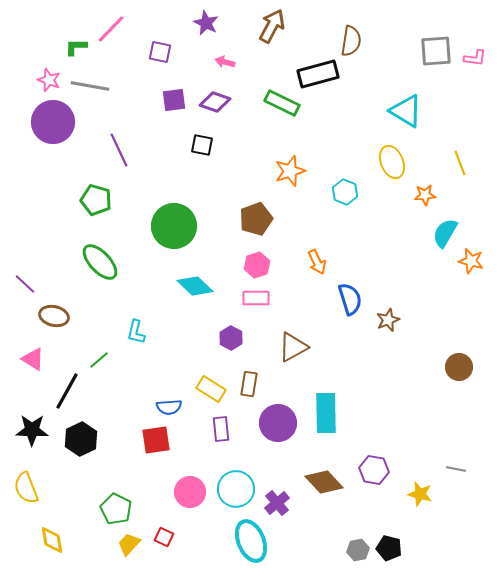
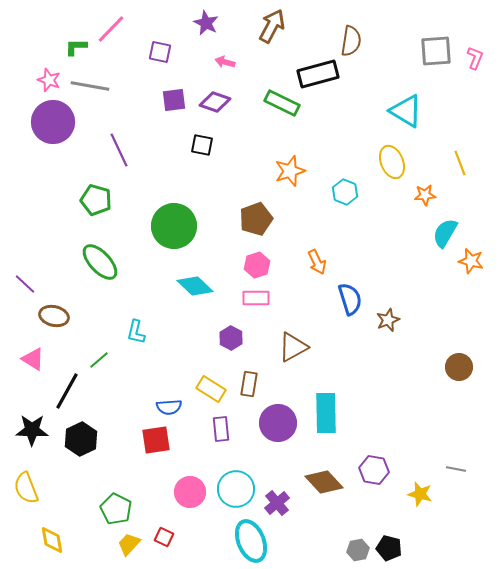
pink L-shape at (475, 58): rotated 75 degrees counterclockwise
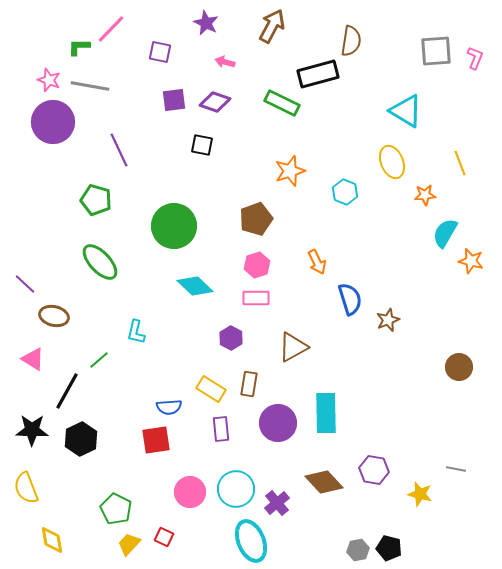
green L-shape at (76, 47): moved 3 px right
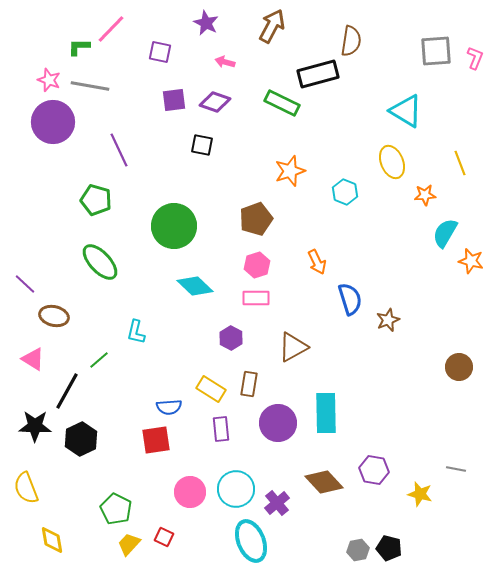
black star at (32, 430): moved 3 px right, 4 px up
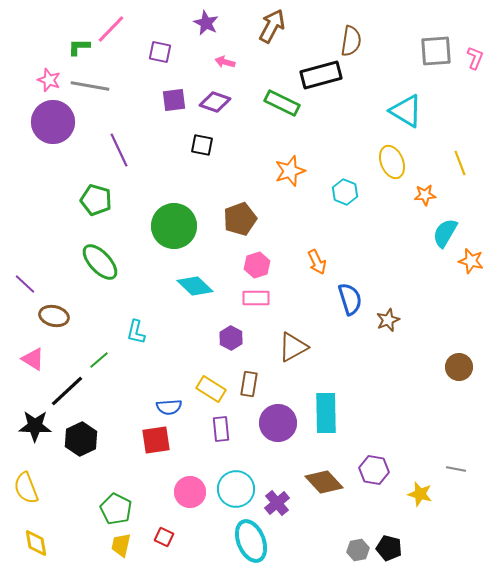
black rectangle at (318, 74): moved 3 px right, 1 px down
brown pentagon at (256, 219): moved 16 px left
black line at (67, 391): rotated 18 degrees clockwise
yellow diamond at (52, 540): moved 16 px left, 3 px down
yellow trapezoid at (129, 544): moved 8 px left, 1 px down; rotated 30 degrees counterclockwise
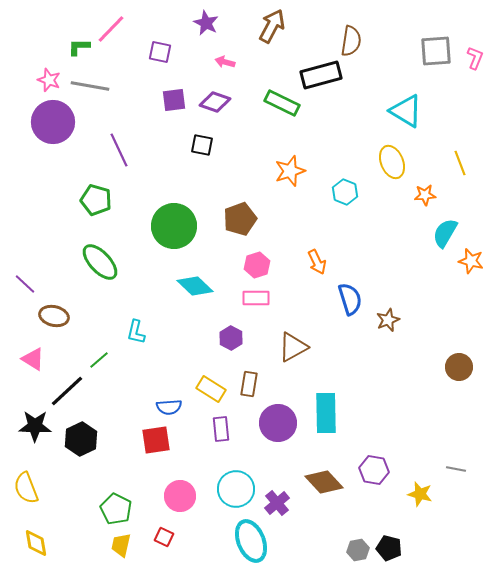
pink circle at (190, 492): moved 10 px left, 4 px down
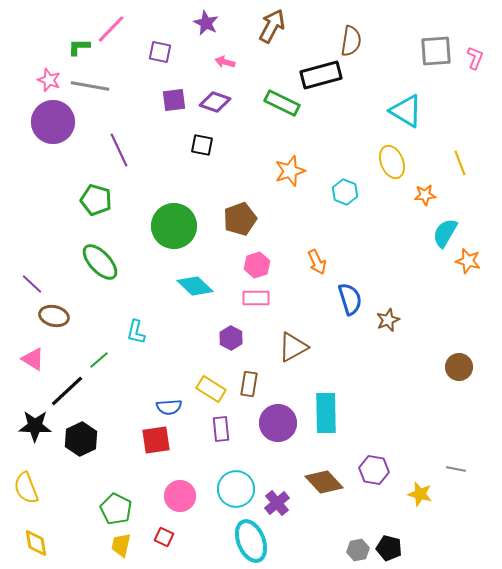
orange star at (471, 261): moved 3 px left
purple line at (25, 284): moved 7 px right
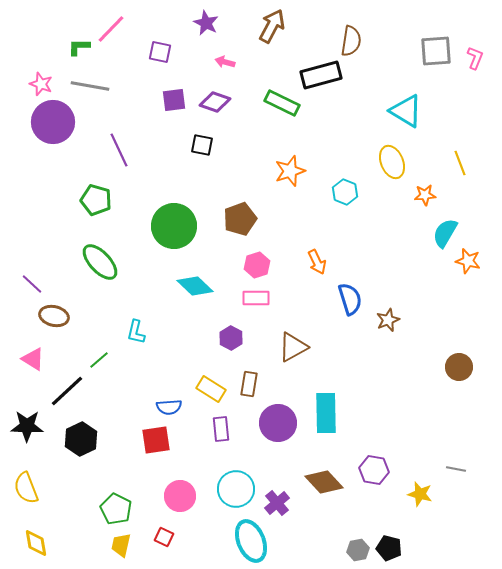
pink star at (49, 80): moved 8 px left, 4 px down
black star at (35, 426): moved 8 px left
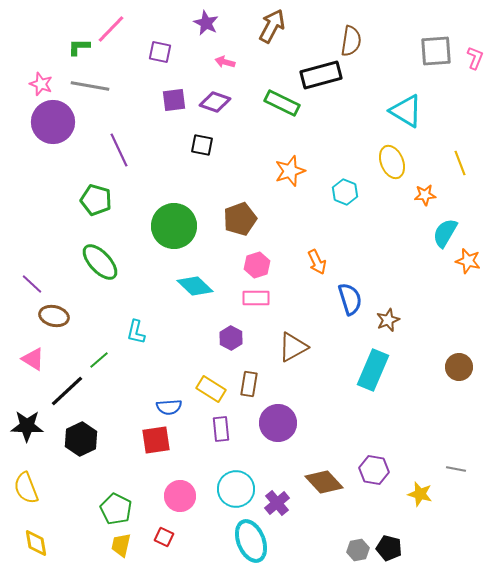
cyan rectangle at (326, 413): moved 47 px right, 43 px up; rotated 24 degrees clockwise
